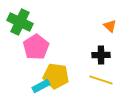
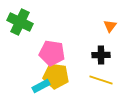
orange triangle: rotated 24 degrees clockwise
pink pentagon: moved 16 px right, 6 px down; rotated 30 degrees counterclockwise
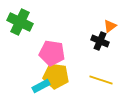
orange triangle: rotated 16 degrees clockwise
black cross: moved 1 px left, 14 px up; rotated 24 degrees clockwise
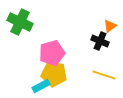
pink pentagon: rotated 25 degrees counterclockwise
yellow pentagon: moved 2 px left, 2 px up
yellow line: moved 3 px right, 5 px up
